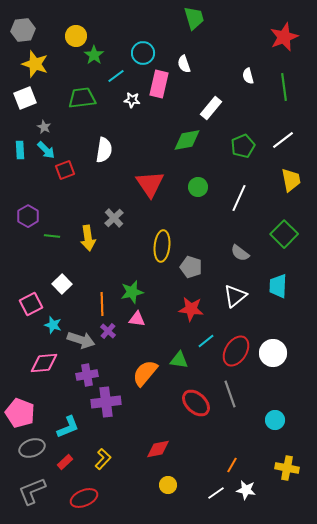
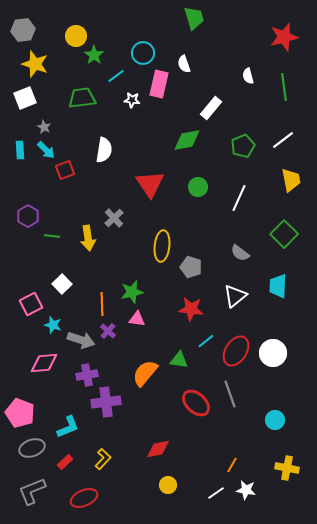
red star at (284, 37): rotated 8 degrees clockwise
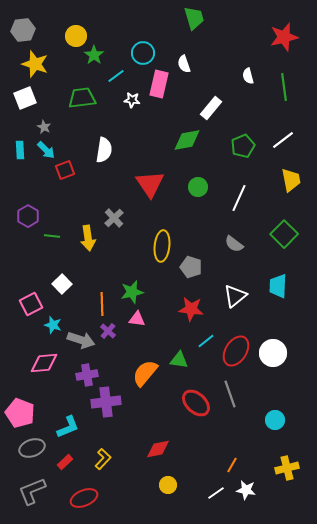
gray semicircle at (240, 253): moved 6 px left, 9 px up
yellow cross at (287, 468): rotated 25 degrees counterclockwise
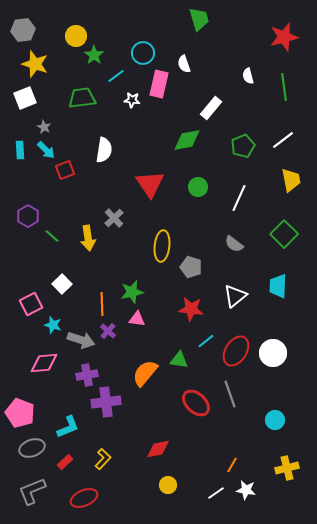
green trapezoid at (194, 18): moved 5 px right, 1 px down
green line at (52, 236): rotated 35 degrees clockwise
